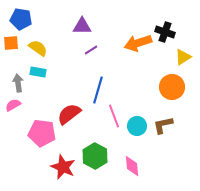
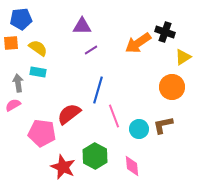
blue pentagon: rotated 15 degrees counterclockwise
orange arrow: rotated 16 degrees counterclockwise
cyan circle: moved 2 px right, 3 px down
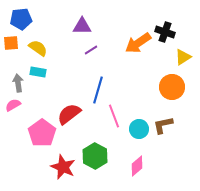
pink pentagon: rotated 28 degrees clockwise
pink diamond: moved 5 px right; rotated 55 degrees clockwise
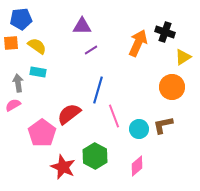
orange arrow: rotated 148 degrees clockwise
yellow semicircle: moved 1 px left, 2 px up
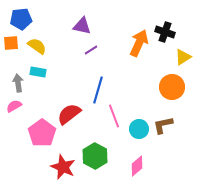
purple triangle: rotated 12 degrees clockwise
orange arrow: moved 1 px right
pink semicircle: moved 1 px right, 1 px down
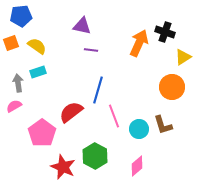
blue pentagon: moved 3 px up
orange square: rotated 14 degrees counterclockwise
purple line: rotated 40 degrees clockwise
cyan rectangle: rotated 28 degrees counterclockwise
red semicircle: moved 2 px right, 2 px up
brown L-shape: rotated 95 degrees counterclockwise
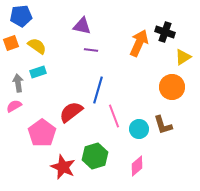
green hexagon: rotated 15 degrees clockwise
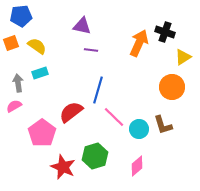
cyan rectangle: moved 2 px right, 1 px down
pink line: moved 1 px down; rotated 25 degrees counterclockwise
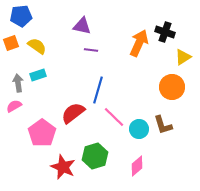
cyan rectangle: moved 2 px left, 2 px down
red semicircle: moved 2 px right, 1 px down
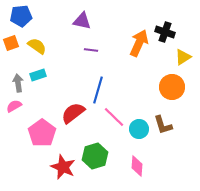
purple triangle: moved 5 px up
pink diamond: rotated 45 degrees counterclockwise
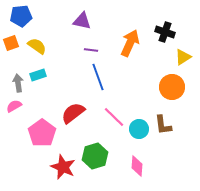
orange arrow: moved 9 px left
blue line: moved 13 px up; rotated 36 degrees counterclockwise
brown L-shape: rotated 10 degrees clockwise
